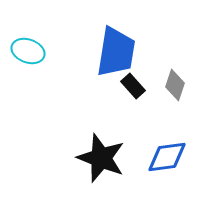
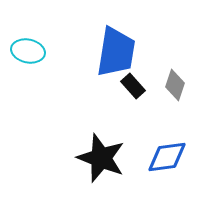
cyan ellipse: rotated 8 degrees counterclockwise
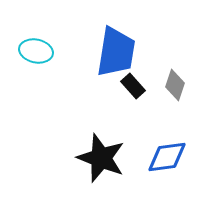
cyan ellipse: moved 8 px right
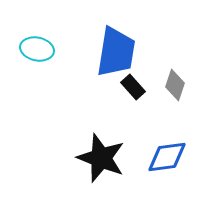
cyan ellipse: moved 1 px right, 2 px up
black rectangle: moved 1 px down
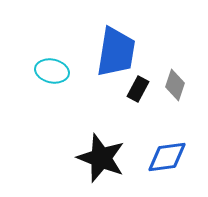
cyan ellipse: moved 15 px right, 22 px down
black rectangle: moved 5 px right, 2 px down; rotated 70 degrees clockwise
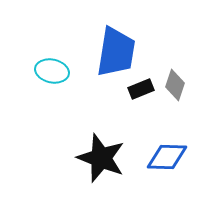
black rectangle: moved 3 px right; rotated 40 degrees clockwise
blue diamond: rotated 9 degrees clockwise
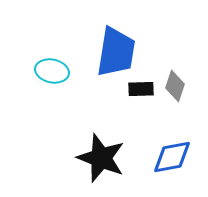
gray diamond: moved 1 px down
black rectangle: rotated 20 degrees clockwise
blue diamond: moved 5 px right; rotated 12 degrees counterclockwise
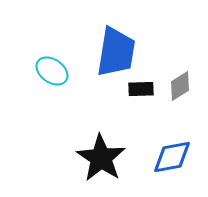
cyan ellipse: rotated 24 degrees clockwise
gray diamond: moved 5 px right; rotated 40 degrees clockwise
black star: rotated 12 degrees clockwise
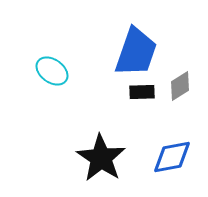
blue trapezoid: moved 20 px right; rotated 10 degrees clockwise
black rectangle: moved 1 px right, 3 px down
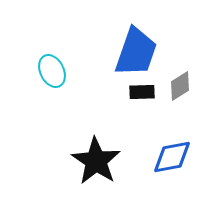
cyan ellipse: rotated 28 degrees clockwise
black star: moved 5 px left, 3 px down
